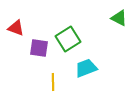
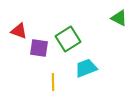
red triangle: moved 3 px right, 3 px down
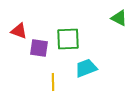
green square: rotated 30 degrees clockwise
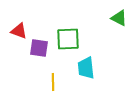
cyan trapezoid: rotated 75 degrees counterclockwise
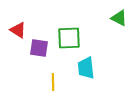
red triangle: moved 1 px left, 1 px up; rotated 12 degrees clockwise
green square: moved 1 px right, 1 px up
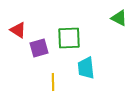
purple square: rotated 24 degrees counterclockwise
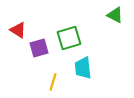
green triangle: moved 4 px left, 3 px up
green square: rotated 15 degrees counterclockwise
cyan trapezoid: moved 3 px left
yellow line: rotated 18 degrees clockwise
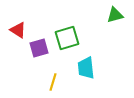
green triangle: rotated 42 degrees counterclockwise
green square: moved 2 px left
cyan trapezoid: moved 3 px right
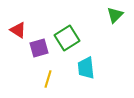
green triangle: rotated 30 degrees counterclockwise
green square: rotated 15 degrees counterclockwise
yellow line: moved 5 px left, 3 px up
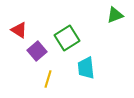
green triangle: rotated 24 degrees clockwise
red triangle: moved 1 px right
purple square: moved 2 px left, 3 px down; rotated 24 degrees counterclockwise
